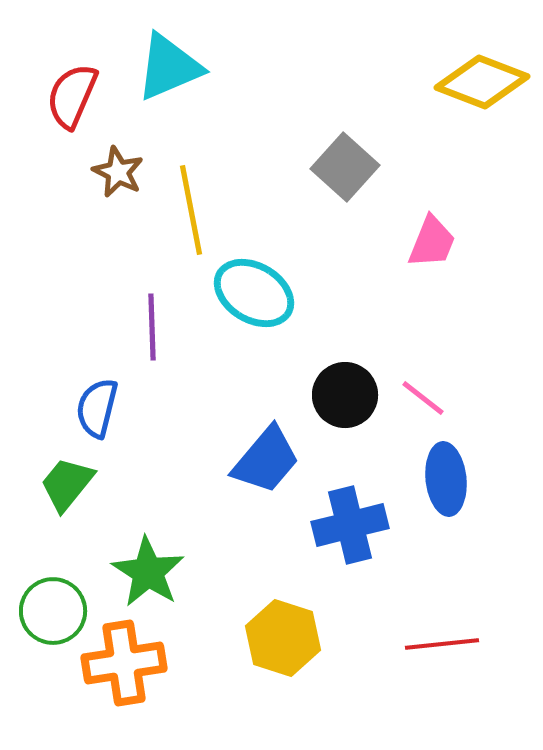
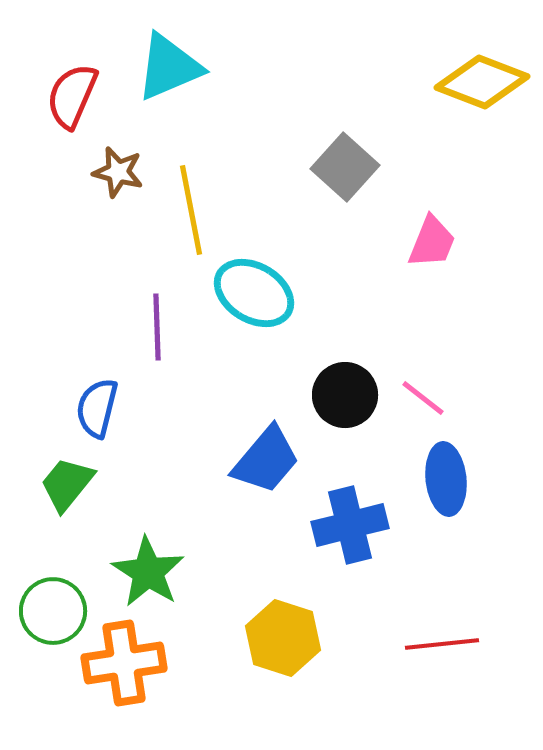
brown star: rotated 12 degrees counterclockwise
purple line: moved 5 px right
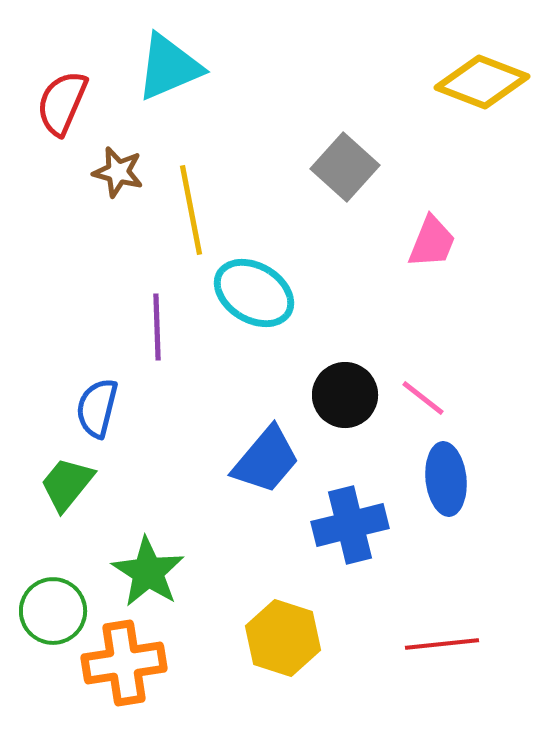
red semicircle: moved 10 px left, 7 px down
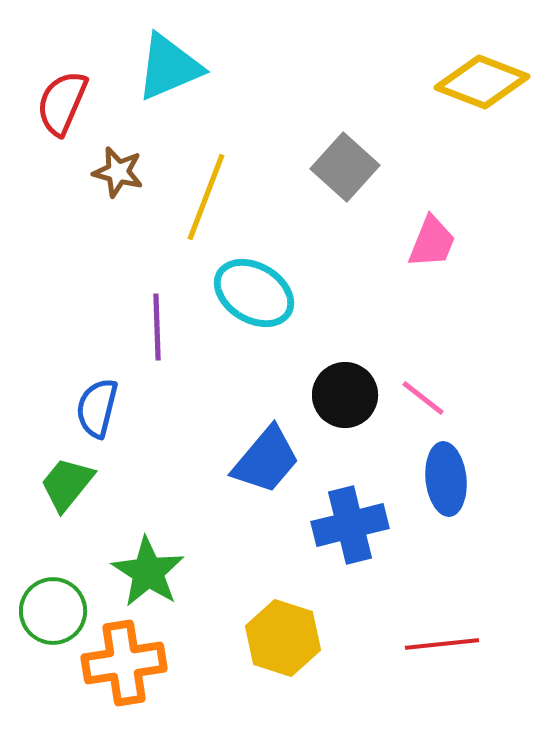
yellow line: moved 15 px right, 13 px up; rotated 32 degrees clockwise
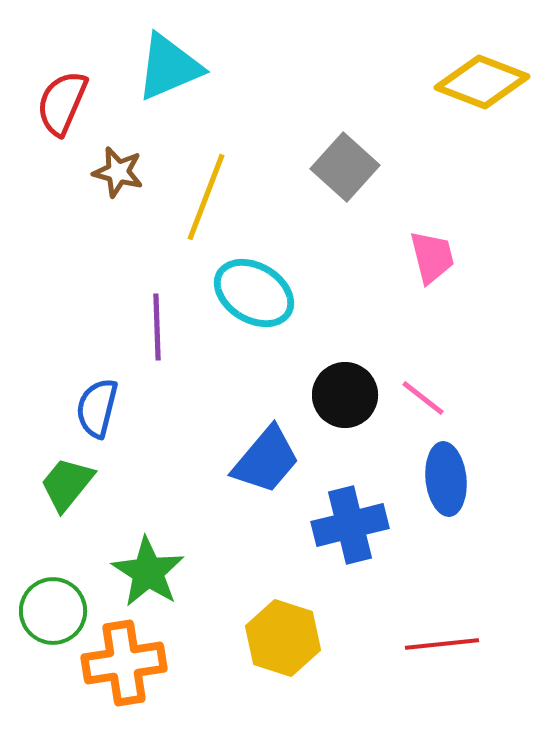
pink trapezoid: moved 15 px down; rotated 36 degrees counterclockwise
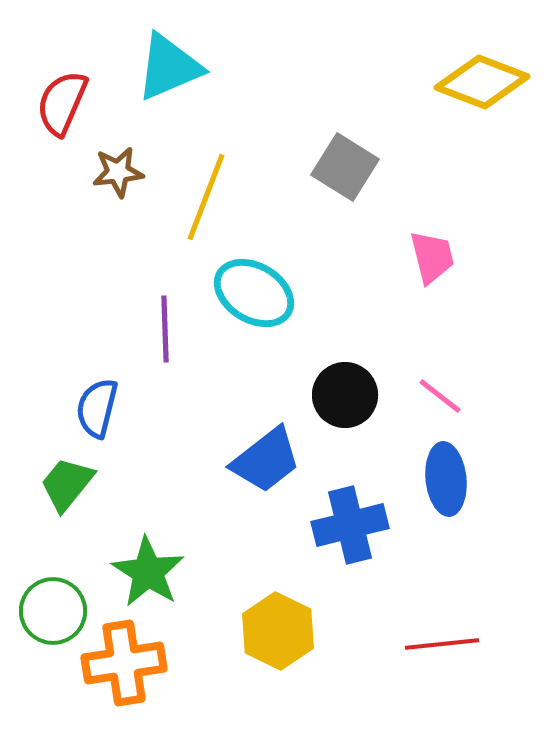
gray square: rotated 10 degrees counterclockwise
brown star: rotated 21 degrees counterclockwise
purple line: moved 8 px right, 2 px down
pink line: moved 17 px right, 2 px up
blue trapezoid: rotated 12 degrees clockwise
yellow hexagon: moved 5 px left, 7 px up; rotated 8 degrees clockwise
